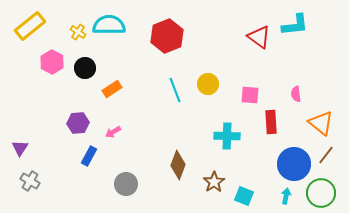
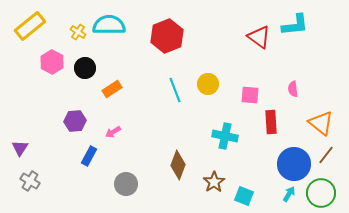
pink semicircle: moved 3 px left, 5 px up
purple hexagon: moved 3 px left, 2 px up
cyan cross: moved 2 px left; rotated 10 degrees clockwise
cyan arrow: moved 3 px right, 2 px up; rotated 21 degrees clockwise
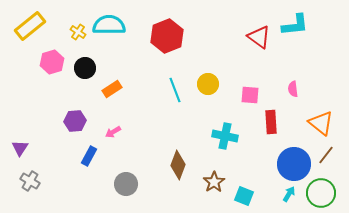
pink hexagon: rotated 15 degrees clockwise
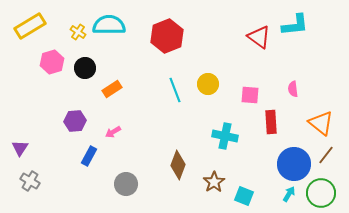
yellow rectangle: rotated 8 degrees clockwise
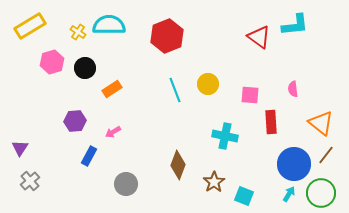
gray cross: rotated 18 degrees clockwise
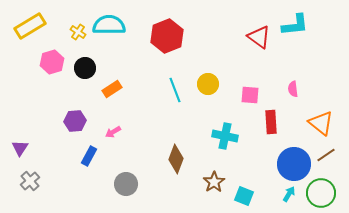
brown line: rotated 18 degrees clockwise
brown diamond: moved 2 px left, 6 px up
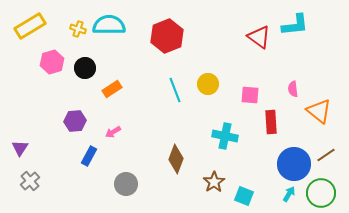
yellow cross: moved 3 px up; rotated 14 degrees counterclockwise
orange triangle: moved 2 px left, 12 px up
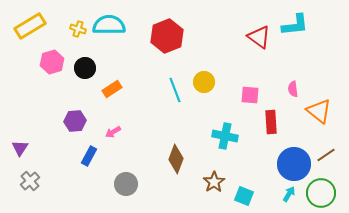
yellow circle: moved 4 px left, 2 px up
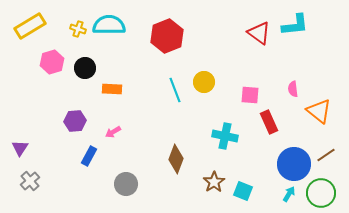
red triangle: moved 4 px up
orange rectangle: rotated 36 degrees clockwise
red rectangle: moved 2 px left; rotated 20 degrees counterclockwise
cyan square: moved 1 px left, 5 px up
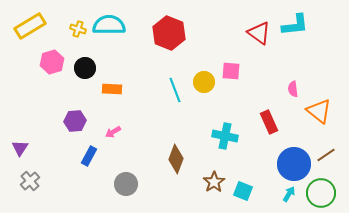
red hexagon: moved 2 px right, 3 px up; rotated 16 degrees counterclockwise
pink square: moved 19 px left, 24 px up
